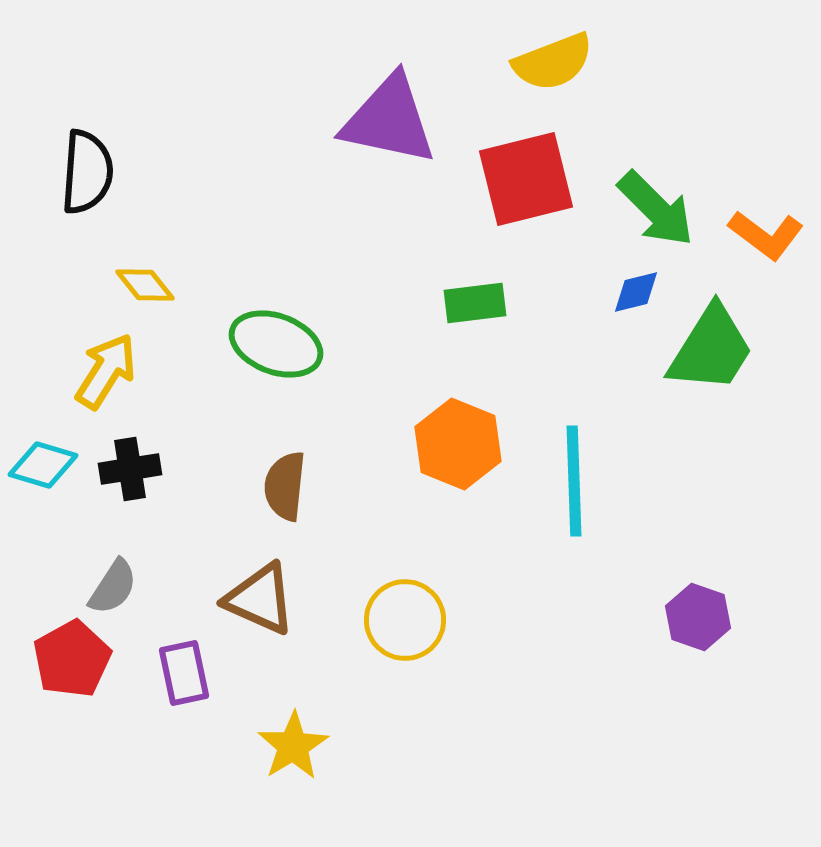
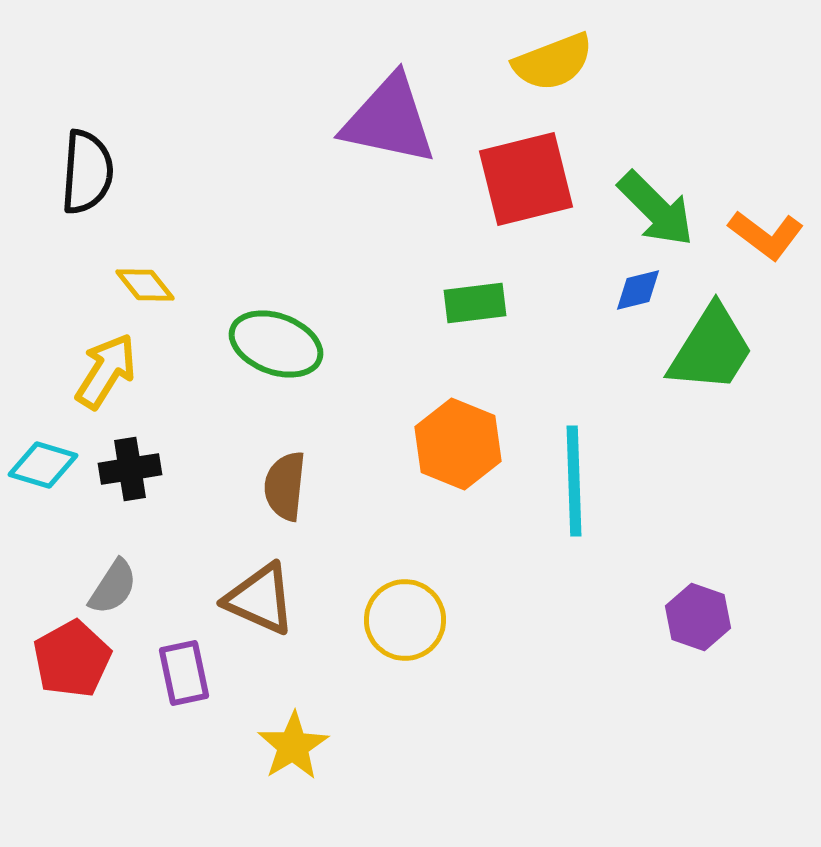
blue diamond: moved 2 px right, 2 px up
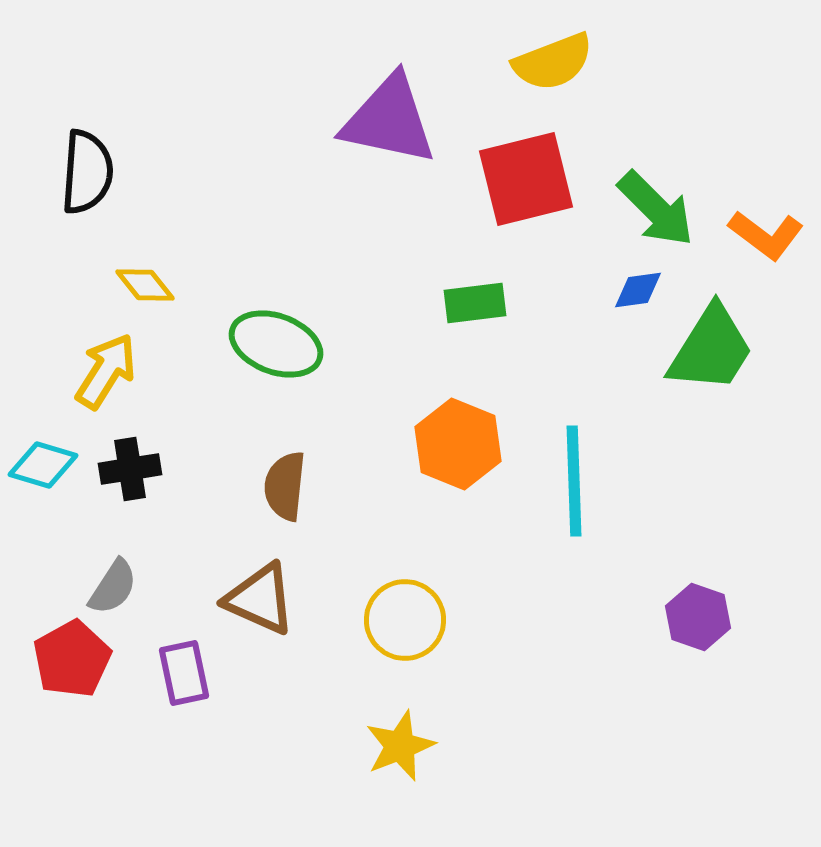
blue diamond: rotated 6 degrees clockwise
yellow star: moved 107 px right; rotated 10 degrees clockwise
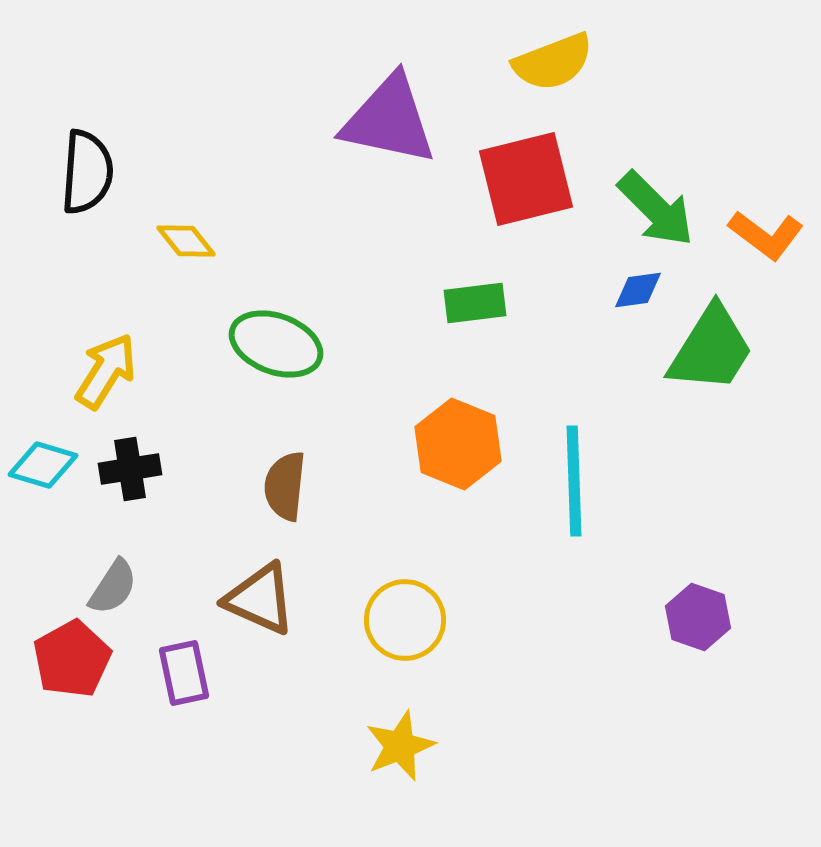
yellow diamond: moved 41 px right, 44 px up
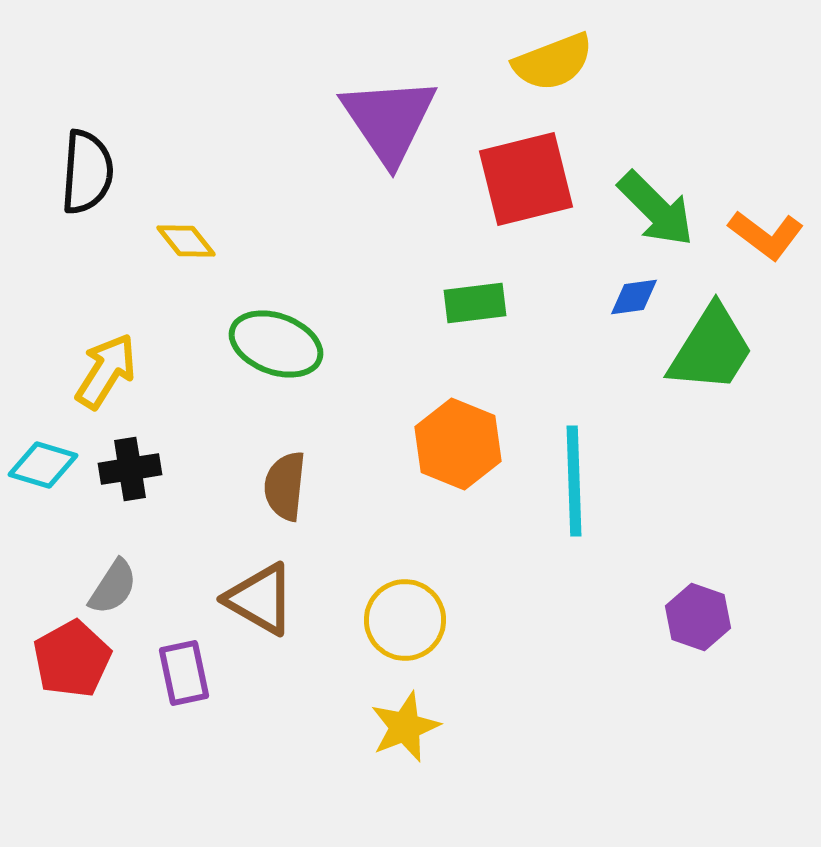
purple triangle: rotated 44 degrees clockwise
blue diamond: moved 4 px left, 7 px down
brown triangle: rotated 6 degrees clockwise
yellow star: moved 5 px right, 19 px up
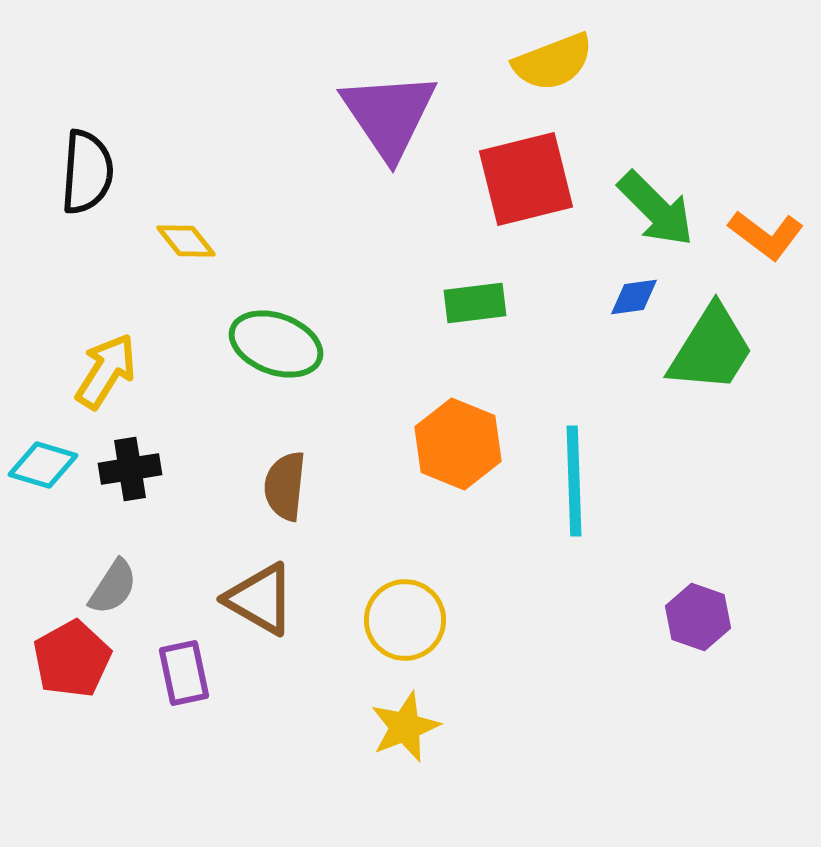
purple triangle: moved 5 px up
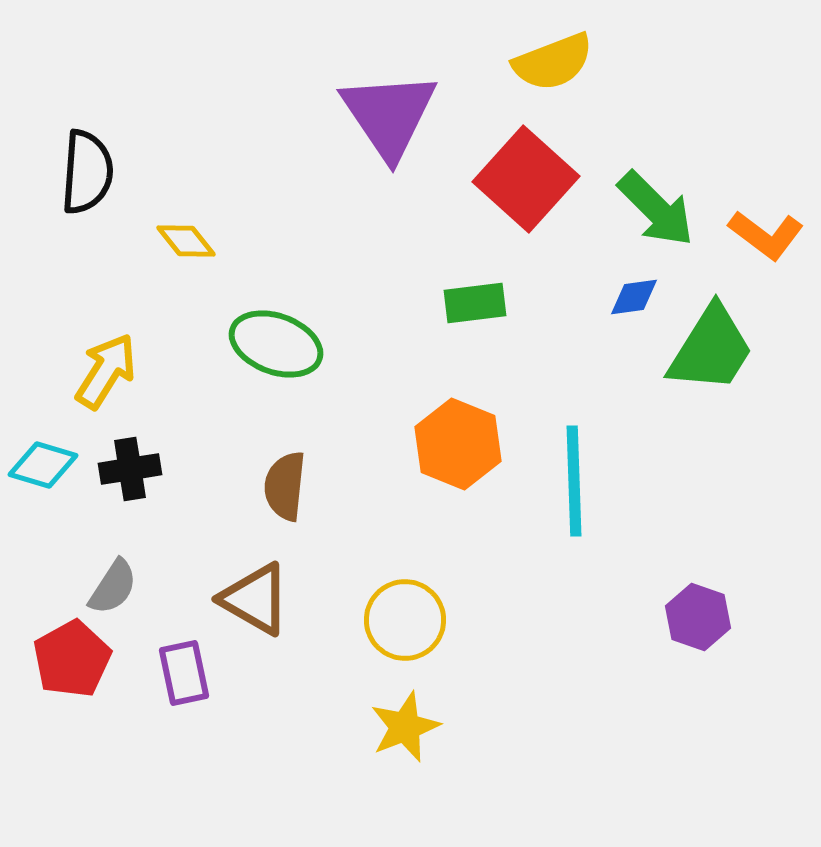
red square: rotated 34 degrees counterclockwise
brown triangle: moved 5 px left
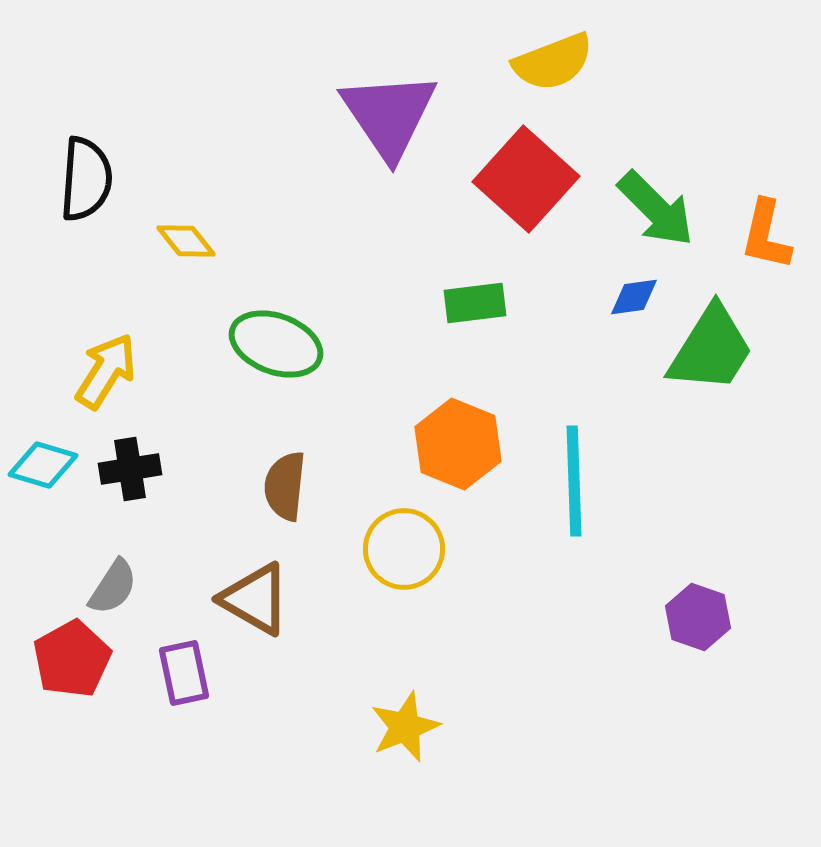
black semicircle: moved 1 px left, 7 px down
orange L-shape: rotated 66 degrees clockwise
yellow circle: moved 1 px left, 71 px up
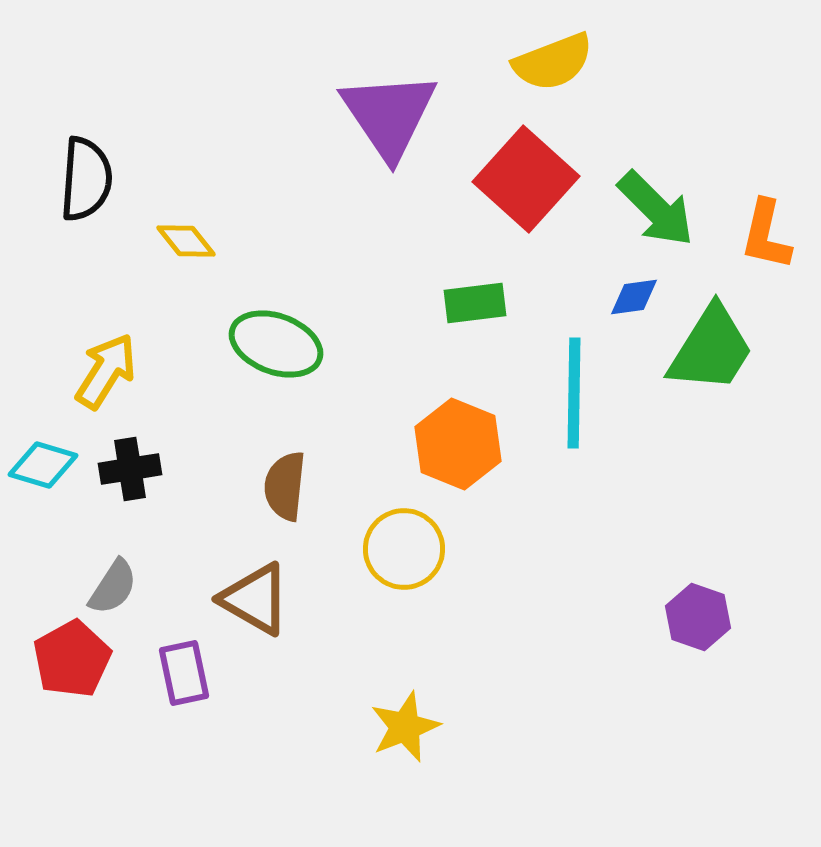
cyan line: moved 88 px up; rotated 3 degrees clockwise
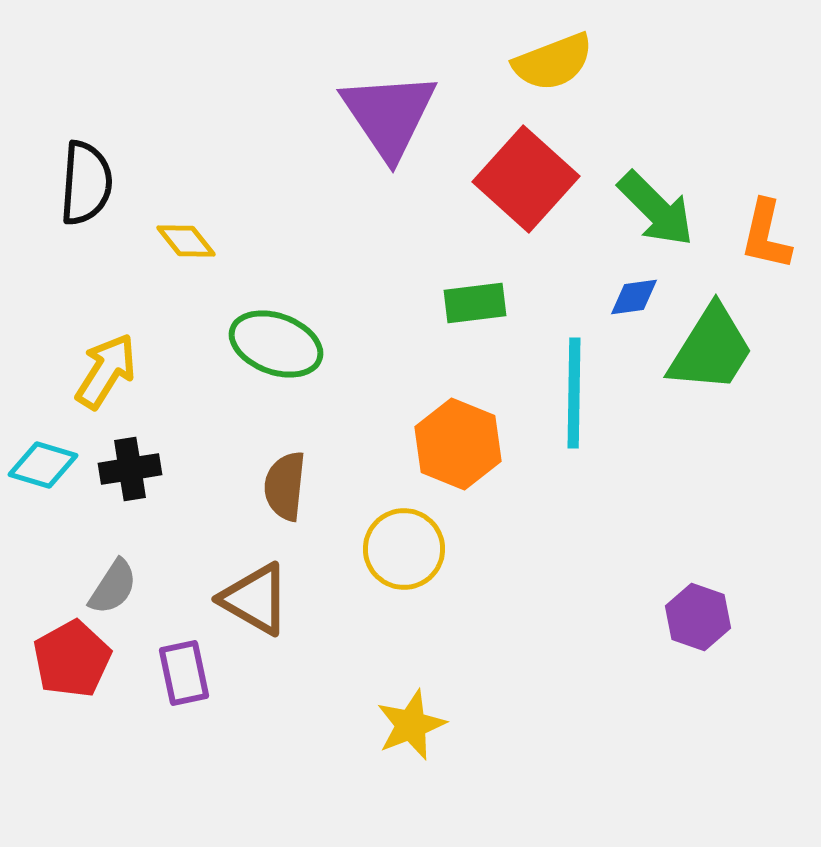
black semicircle: moved 4 px down
yellow star: moved 6 px right, 2 px up
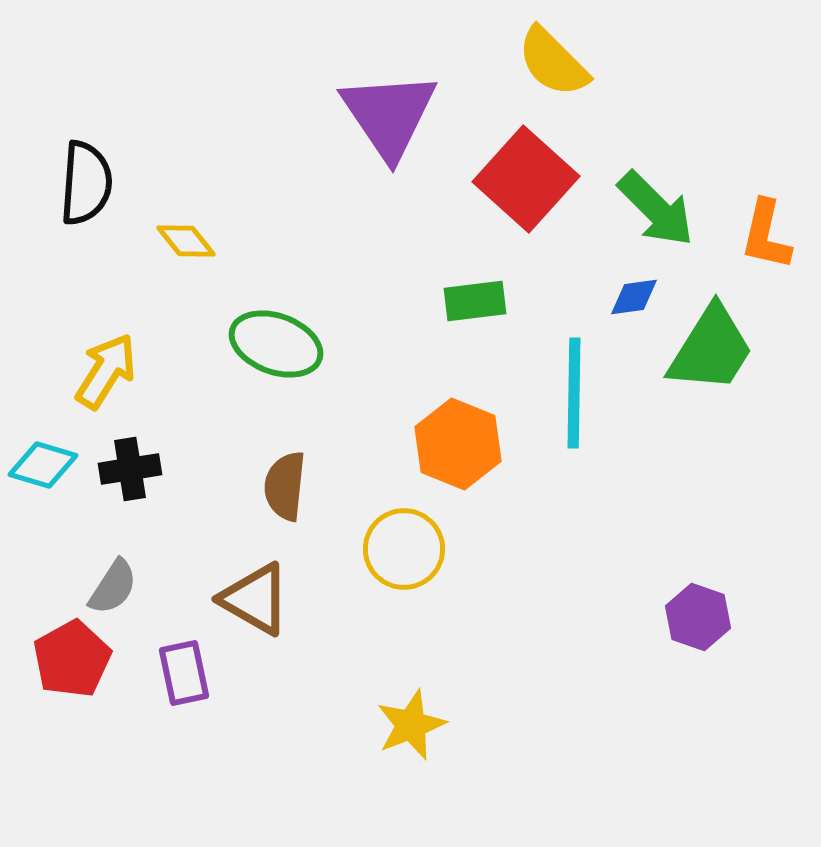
yellow semicircle: rotated 66 degrees clockwise
green rectangle: moved 2 px up
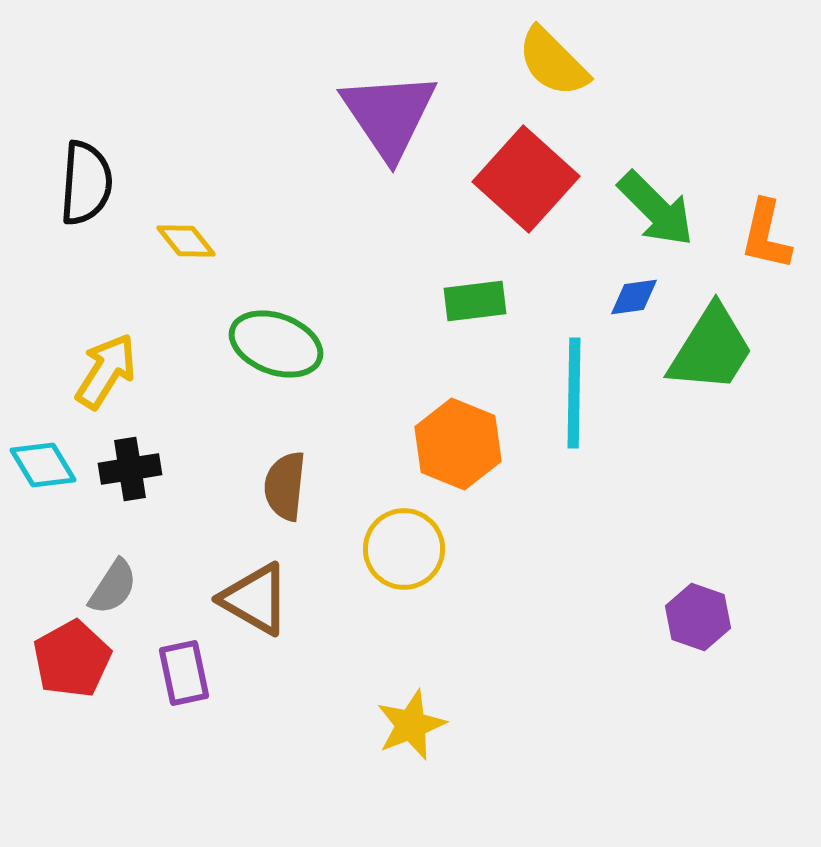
cyan diamond: rotated 42 degrees clockwise
